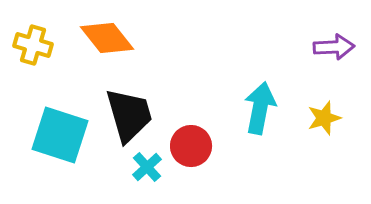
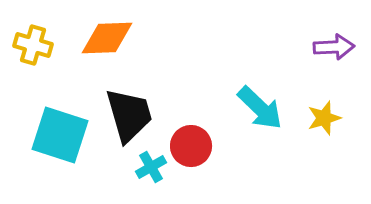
orange diamond: rotated 54 degrees counterclockwise
cyan arrow: rotated 123 degrees clockwise
cyan cross: moved 4 px right; rotated 12 degrees clockwise
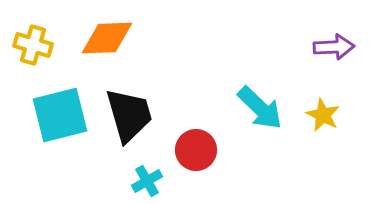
yellow star: moved 1 px left, 3 px up; rotated 28 degrees counterclockwise
cyan square: moved 20 px up; rotated 32 degrees counterclockwise
red circle: moved 5 px right, 4 px down
cyan cross: moved 4 px left, 14 px down
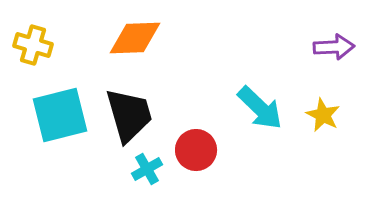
orange diamond: moved 28 px right
cyan cross: moved 12 px up
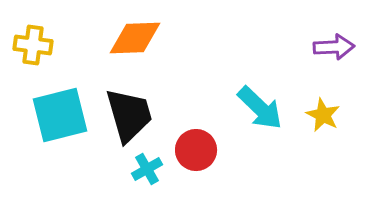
yellow cross: rotated 9 degrees counterclockwise
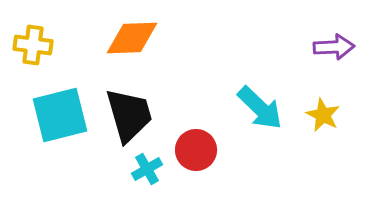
orange diamond: moved 3 px left
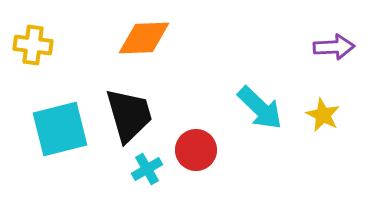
orange diamond: moved 12 px right
cyan square: moved 14 px down
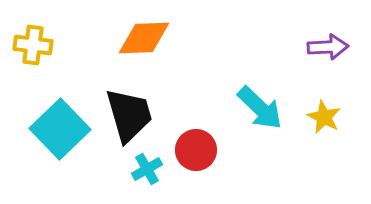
purple arrow: moved 6 px left
yellow star: moved 1 px right, 2 px down
cyan square: rotated 30 degrees counterclockwise
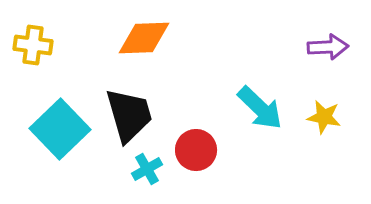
yellow star: rotated 16 degrees counterclockwise
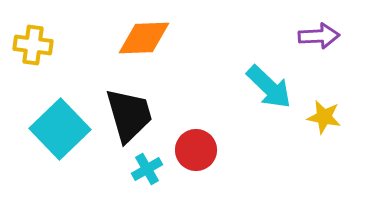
purple arrow: moved 9 px left, 11 px up
cyan arrow: moved 9 px right, 21 px up
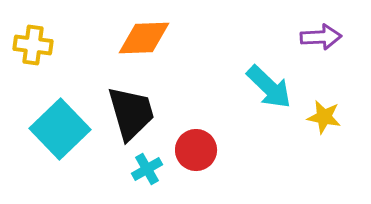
purple arrow: moved 2 px right, 1 px down
black trapezoid: moved 2 px right, 2 px up
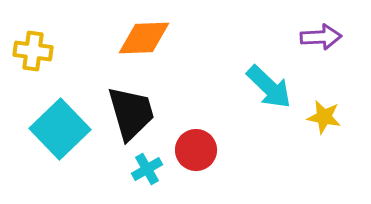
yellow cross: moved 6 px down
